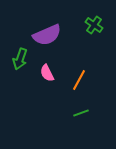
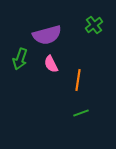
green cross: rotated 18 degrees clockwise
purple semicircle: rotated 8 degrees clockwise
pink semicircle: moved 4 px right, 9 px up
orange line: moved 1 px left; rotated 20 degrees counterclockwise
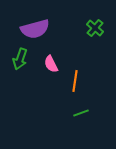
green cross: moved 1 px right, 3 px down; rotated 12 degrees counterclockwise
purple semicircle: moved 12 px left, 6 px up
orange line: moved 3 px left, 1 px down
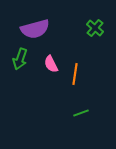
orange line: moved 7 px up
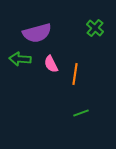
purple semicircle: moved 2 px right, 4 px down
green arrow: rotated 75 degrees clockwise
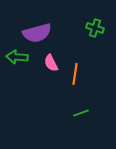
green cross: rotated 24 degrees counterclockwise
green arrow: moved 3 px left, 2 px up
pink semicircle: moved 1 px up
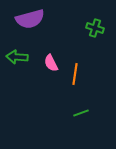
purple semicircle: moved 7 px left, 14 px up
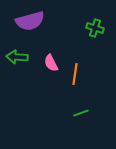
purple semicircle: moved 2 px down
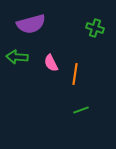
purple semicircle: moved 1 px right, 3 px down
green line: moved 3 px up
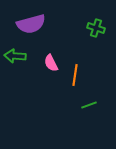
green cross: moved 1 px right
green arrow: moved 2 px left, 1 px up
orange line: moved 1 px down
green line: moved 8 px right, 5 px up
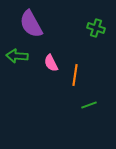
purple semicircle: rotated 76 degrees clockwise
green arrow: moved 2 px right
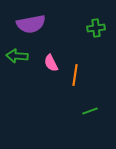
purple semicircle: rotated 72 degrees counterclockwise
green cross: rotated 24 degrees counterclockwise
green line: moved 1 px right, 6 px down
